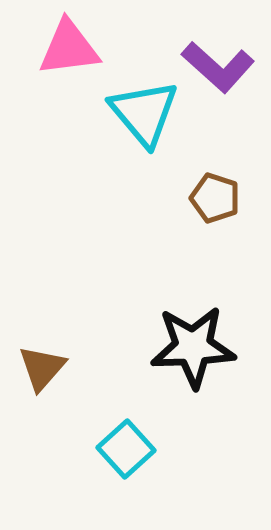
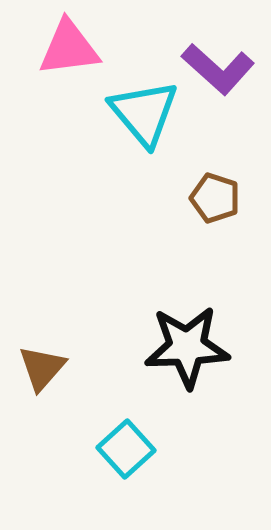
purple L-shape: moved 2 px down
black star: moved 6 px left
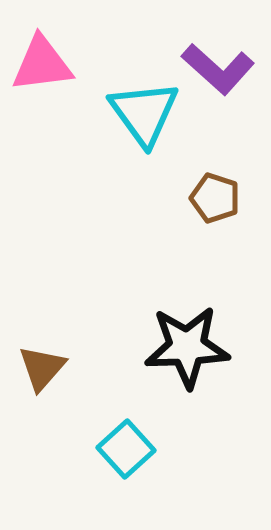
pink triangle: moved 27 px left, 16 px down
cyan triangle: rotated 4 degrees clockwise
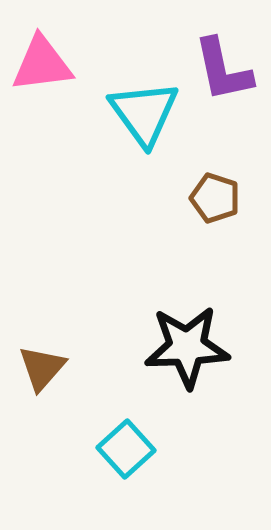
purple L-shape: moved 5 px right, 1 px down; rotated 36 degrees clockwise
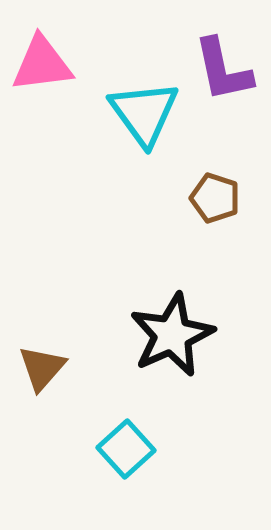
black star: moved 15 px left, 12 px up; rotated 22 degrees counterclockwise
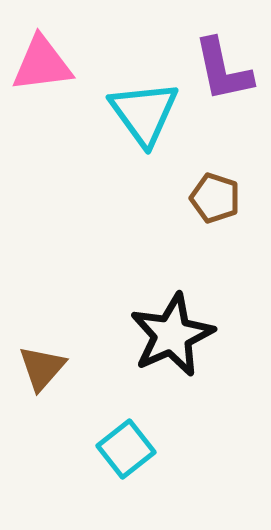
cyan square: rotated 4 degrees clockwise
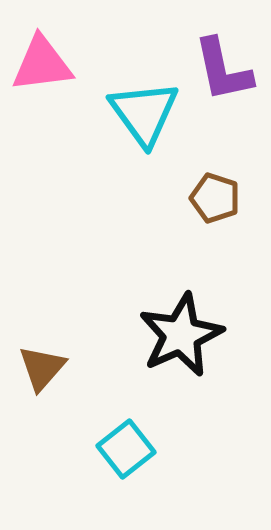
black star: moved 9 px right
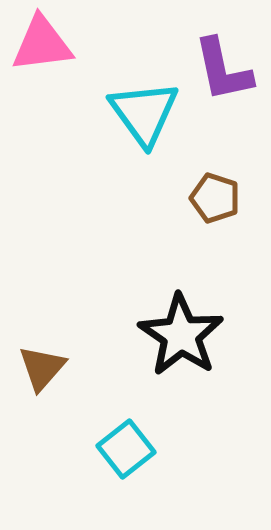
pink triangle: moved 20 px up
black star: rotated 14 degrees counterclockwise
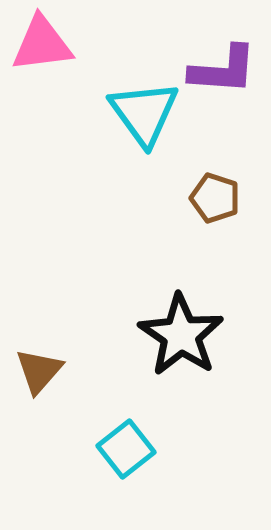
purple L-shape: rotated 74 degrees counterclockwise
brown triangle: moved 3 px left, 3 px down
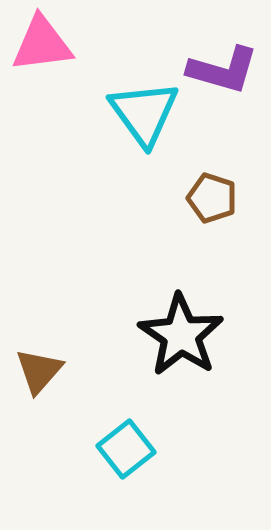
purple L-shape: rotated 12 degrees clockwise
brown pentagon: moved 3 px left
